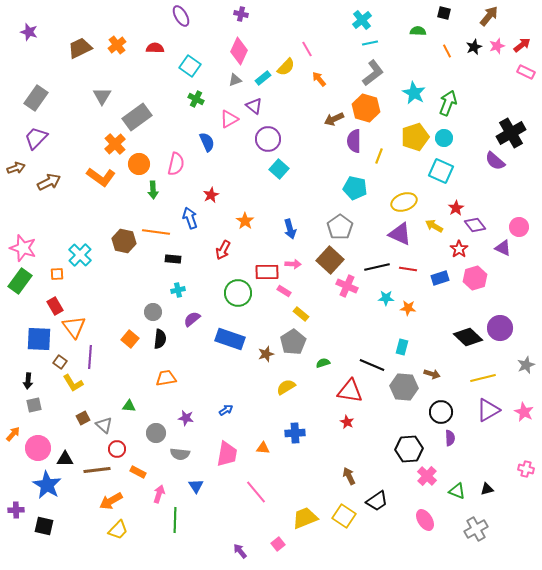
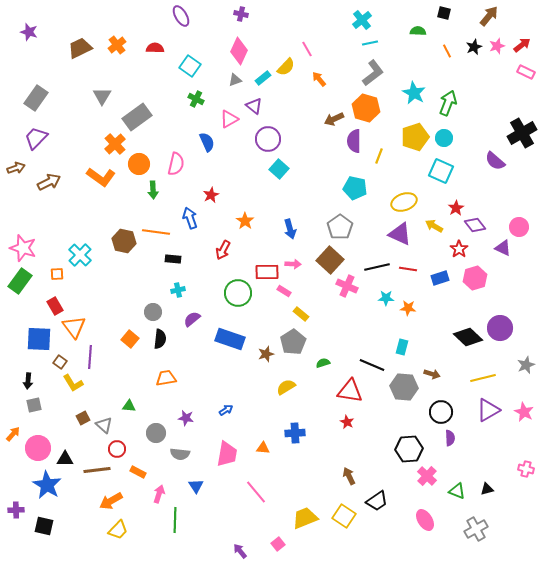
black cross at (511, 133): moved 11 px right
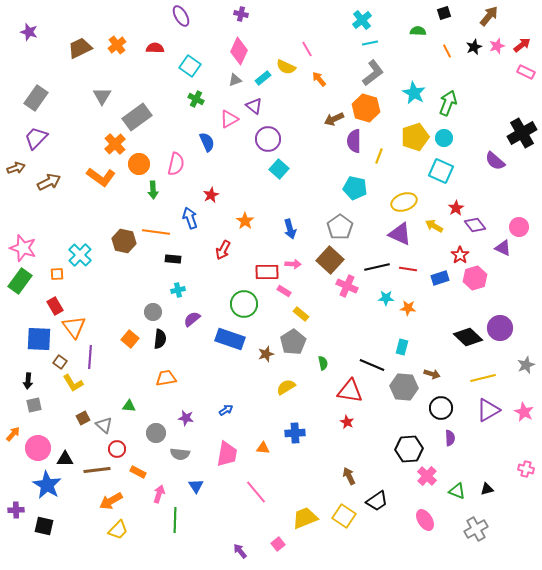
black square at (444, 13): rotated 32 degrees counterclockwise
yellow semicircle at (286, 67): rotated 72 degrees clockwise
red star at (459, 249): moved 1 px right, 6 px down
green circle at (238, 293): moved 6 px right, 11 px down
green semicircle at (323, 363): rotated 96 degrees clockwise
black circle at (441, 412): moved 4 px up
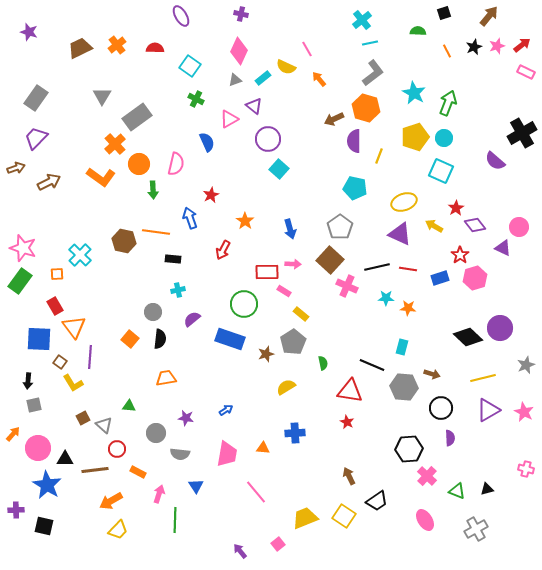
brown line at (97, 470): moved 2 px left
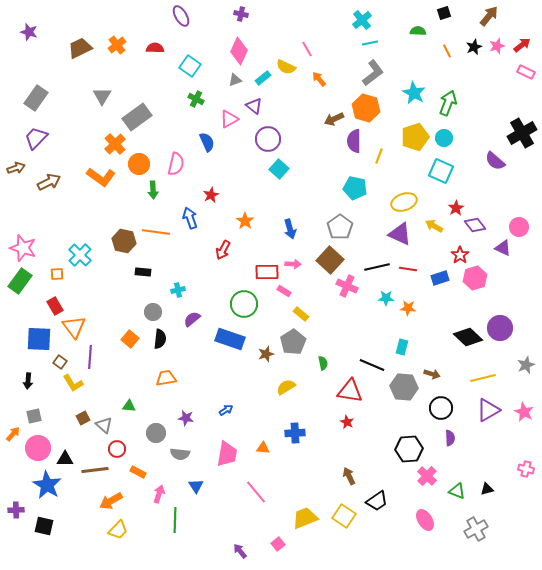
black rectangle at (173, 259): moved 30 px left, 13 px down
gray square at (34, 405): moved 11 px down
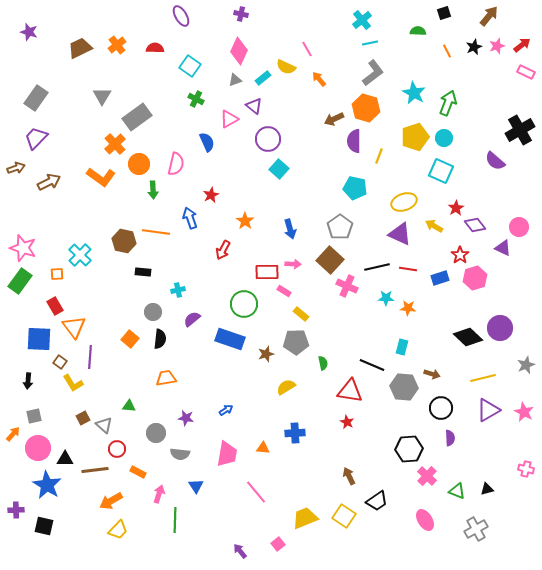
black cross at (522, 133): moved 2 px left, 3 px up
gray pentagon at (293, 342): moved 3 px right; rotated 30 degrees clockwise
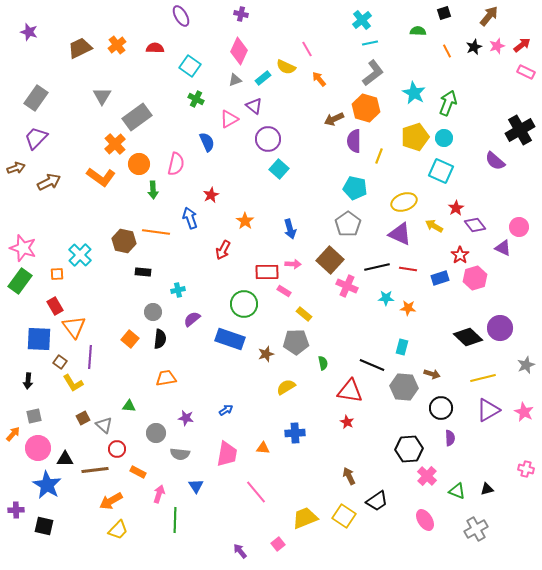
gray pentagon at (340, 227): moved 8 px right, 3 px up
yellow rectangle at (301, 314): moved 3 px right
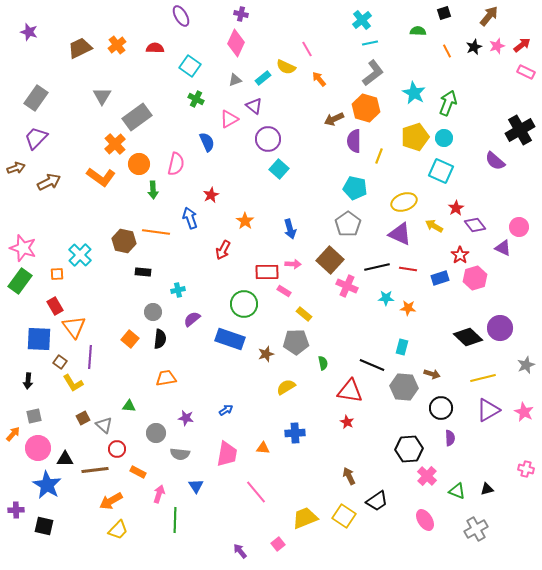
pink diamond at (239, 51): moved 3 px left, 8 px up
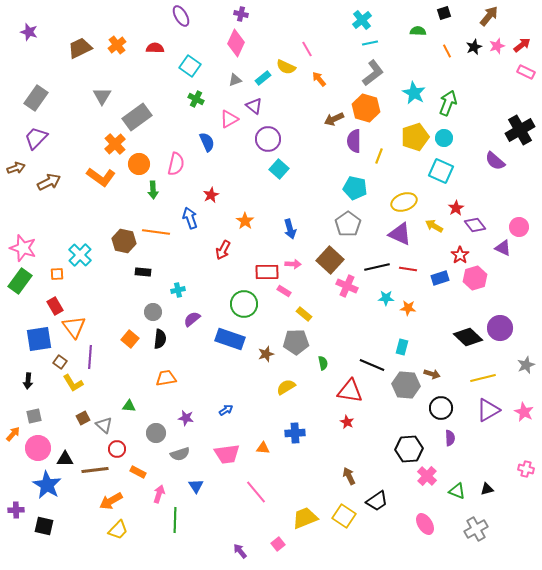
blue square at (39, 339): rotated 12 degrees counterclockwise
gray hexagon at (404, 387): moved 2 px right, 2 px up
gray semicircle at (180, 454): rotated 24 degrees counterclockwise
pink trapezoid at (227, 454): rotated 72 degrees clockwise
pink ellipse at (425, 520): moved 4 px down
